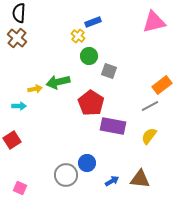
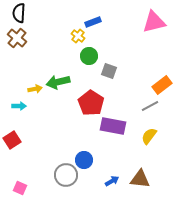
blue circle: moved 3 px left, 3 px up
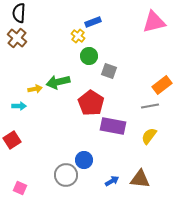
gray line: rotated 18 degrees clockwise
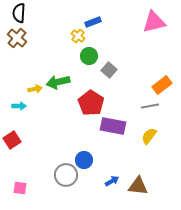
gray square: moved 1 px up; rotated 21 degrees clockwise
brown triangle: moved 2 px left, 7 px down
pink square: rotated 16 degrees counterclockwise
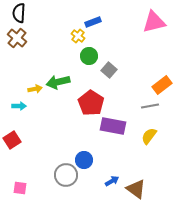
brown triangle: moved 2 px left, 3 px down; rotated 30 degrees clockwise
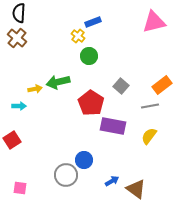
gray square: moved 12 px right, 16 px down
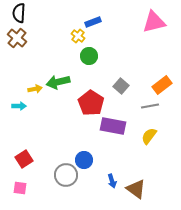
red square: moved 12 px right, 19 px down
blue arrow: rotated 104 degrees clockwise
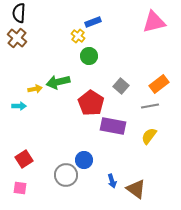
orange rectangle: moved 3 px left, 1 px up
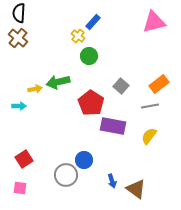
blue rectangle: rotated 28 degrees counterclockwise
brown cross: moved 1 px right
